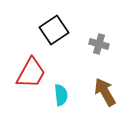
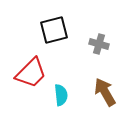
black square: rotated 20 degrees clockwise
red trapezoid: rotated 16 degrees clockwise
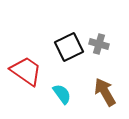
black square: moved 15 px right, 17 px down; rotated 12 degrees counterclockwise
red trapezoid: moved 5 px left, 2 px up; rotated 100 degrees counterclockwise
cyan semicircle: moved 1 px right, 1 px up; rotated 30 degrees counterclockwise
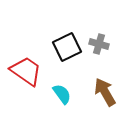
black square: moved 2 px left
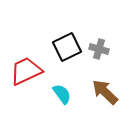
gray cross: moved 5 px down
red trapezoid: rotated 60 degrees counterclockwise
brown arrow: rotated 16 degrees counterclockwise
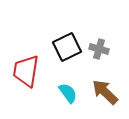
red trapezoid: rotated 56 degrees counterclockwise
cyan semicircle: moved 6 px right, 1 px up
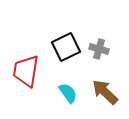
black square: moved 1 px left
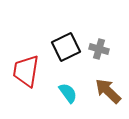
brown arrow: moved 3 px right, 1 px up
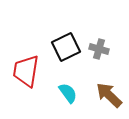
brown arrow: moved 1 px right, 4 px down
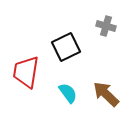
gray cross: moved 7 px right, 23 px up
red trapezoid: moved 1 px down
brown arrow: moved 3 px left, 1 px up
